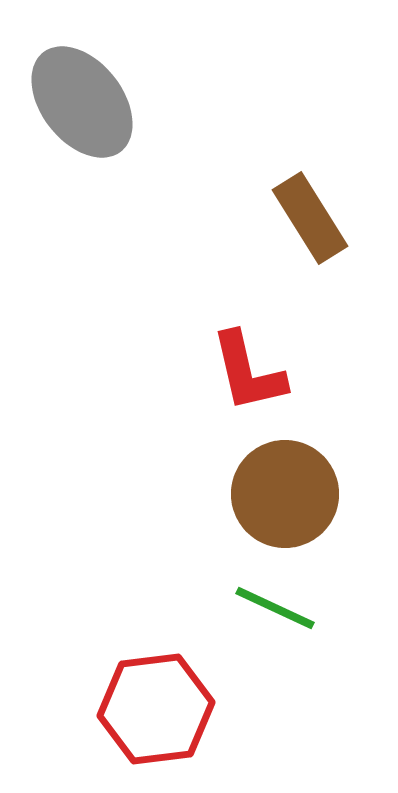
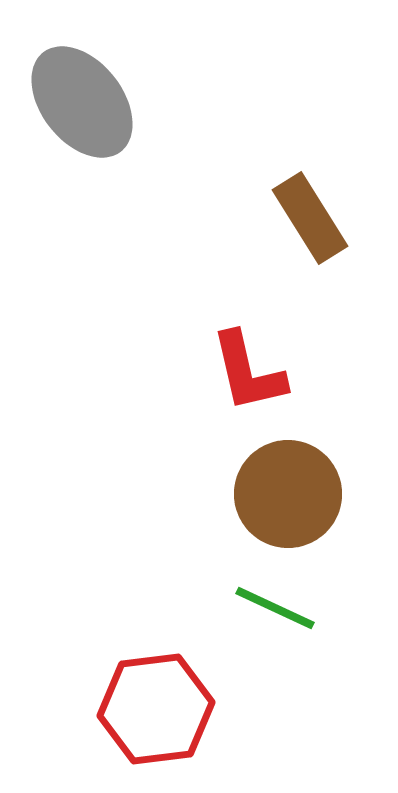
brown circle: moved 3 px right
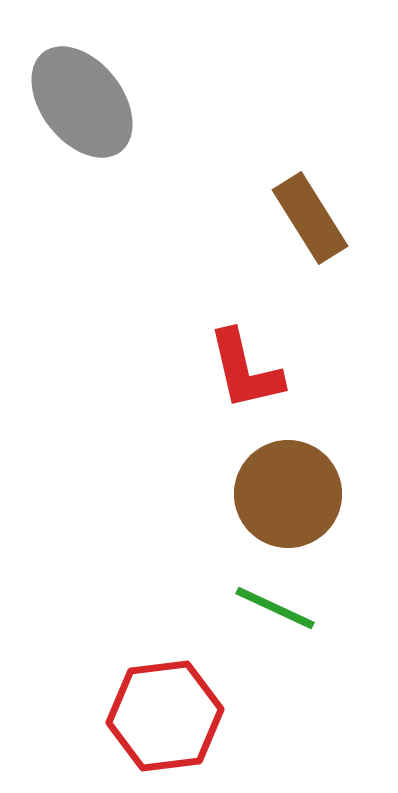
red L-shape: moved 3 px left, 2 px up
red hexagon: moved 9 px right, 7 px down
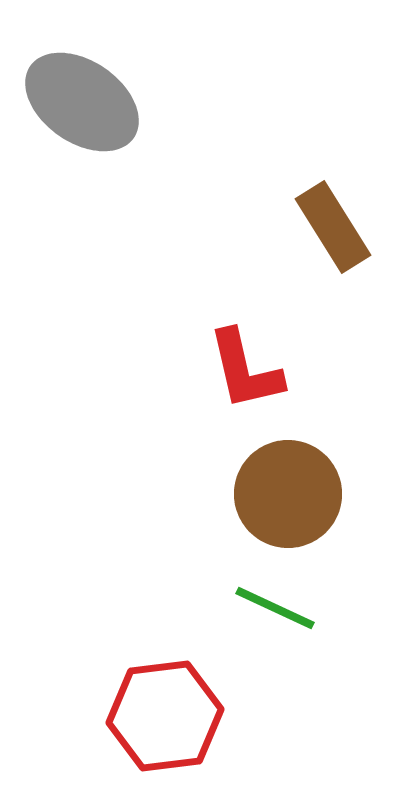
gray ellipse: rotated 17 degrees counterclockwise
brown rectangle: moved 23 px right, 9 px down
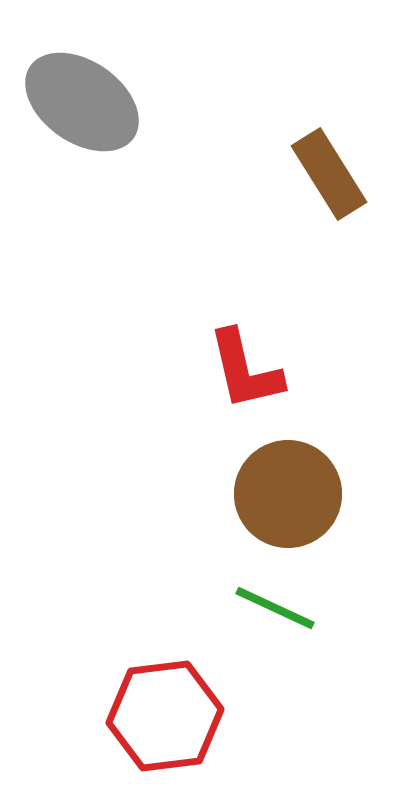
brown rectangle: moved 4 px left, 53 px up
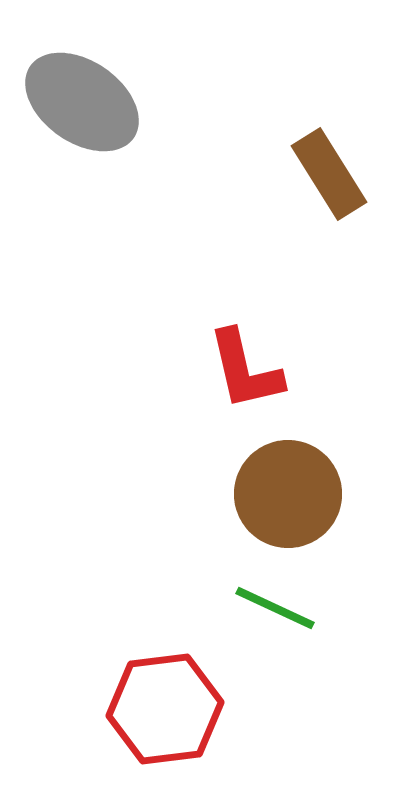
red hexagon: moved 7 px up
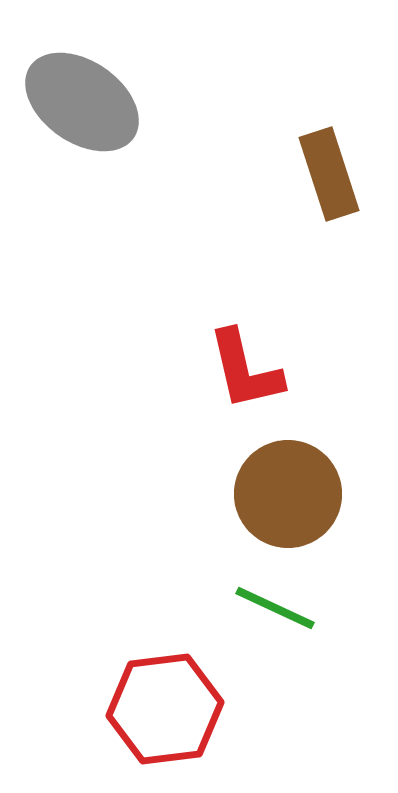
brown rectangle: rotated 14 degrees clockwise
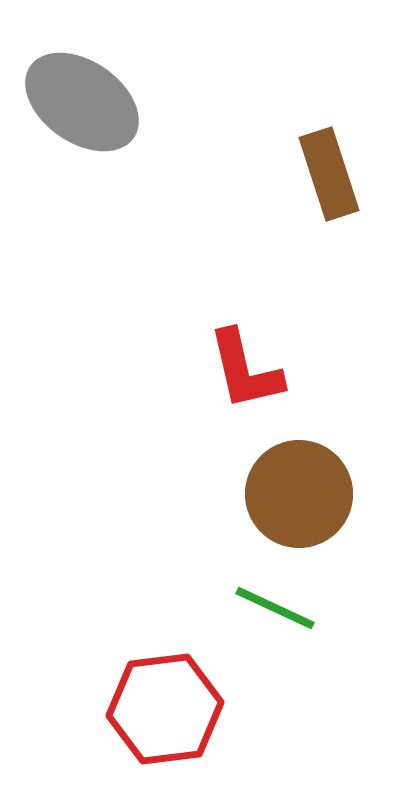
brown circle: moved 11 px right
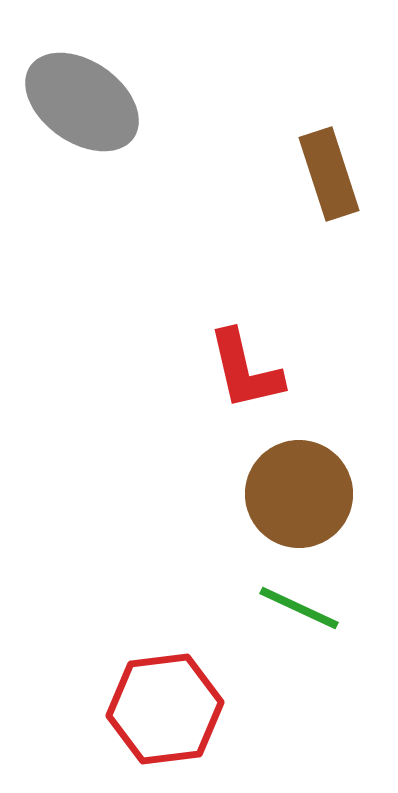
green line: moved 24 px right
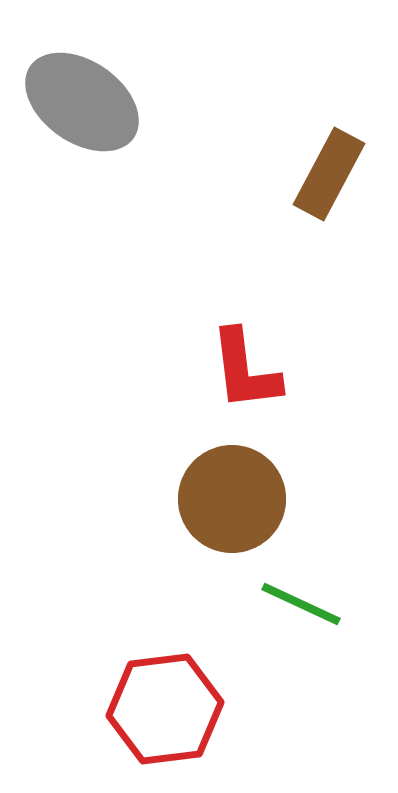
brown rectangle: rotated 46 degrees clockwise
red L-shape: rotated 6 degrees clockwise
brown circle: moved 67 px left, 5 px down
green line: moved 2 px right, 4 px up
